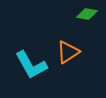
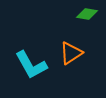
orange triangle: moved 3 px right, 1 px down
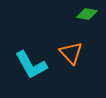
orange triangle: rotated 40 degrees counterclockwise
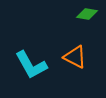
orange triangle: moved 4 px right, 4 px down; rotated 20 degrees counterclockwise
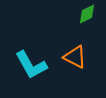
green diamond: rotated 35 degrees counterclockwise
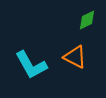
green diamond: moved 6 px down
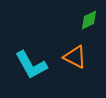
green diamond: moved 2 px right
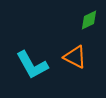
cyan L-shape: moved 1 px right
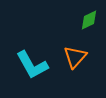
orange triangle: rotated 45 degrees clockwise
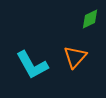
green diamond: moved 1 px right, 1 px up
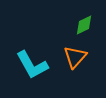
green diamond: moved 6 px left, 6 px down
